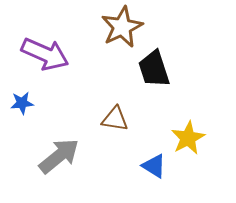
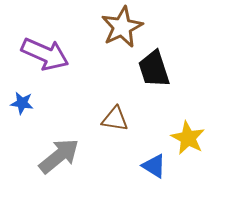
blue star: rotated 15 degrees clockwise
yellow star: rotated 16 degrees counterclockwise
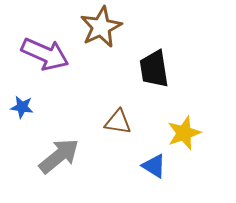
brown star: moved 21 px left
black trapezoid: rotated 9 degrees clockwise
blue star: moved 4 px down
brown triangle: moved 3 px right, 3 px down
yellow star: moved 4 px left, 5 px up; rotated 24 degrees clockwise
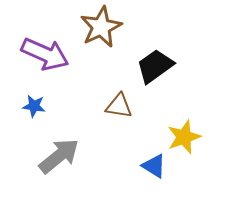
black trapezoid: moved 1 px right, 3 px up; rotated 63 degrees clockwise
blue star: moved 12 px right, 1 px up
brown triangle: moved 1 px right, 16 px up
yellow star: moved 4 px down
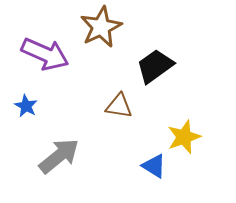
blue star: moved 8 px left; rotated 20 degrees clockwise
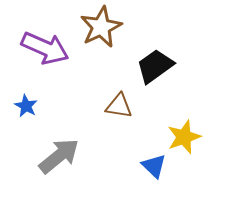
purple arrow: moved 6 px up
blue triangle: rotated 12 degrees clockwise
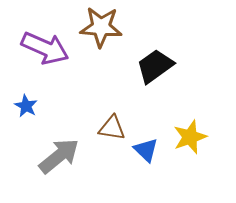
brown star: rotated 30 degrees clockwise
brown triangle: moved 7 px left, 22 px down
yellow star: moved 6 px right
blue triangle: moved 8 px left, 16 px up
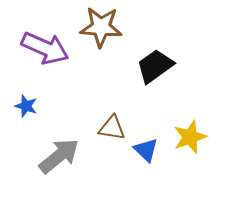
blue star: rotated 10 degrees counterclockwise
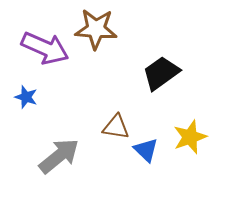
brown star: moved 5 px left, 2 px down
black trapezoid: moved 6 px right, 7 px down
blue star: moved 9 px up
brown triangle: moved 4 px right, 1 px up
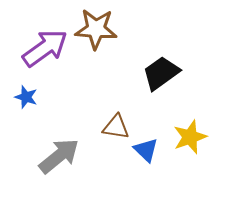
purple arrow: rotated 60 degrees counterclockwise
